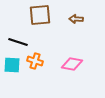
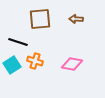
brown square: moved 4 px down
cyan square: rotated 36 degrees counterclockwise
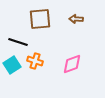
pink diamond: rotated 30 degrees counterclockwise
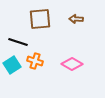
pink diamond: rotated 50 degrees clockwise
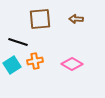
orange cross: rotated 28 degrees counterclockwise
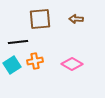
black line: rotated 24 degrees counterclockwise
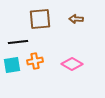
cyan square: rotated 24 degrees clockwise
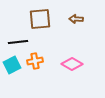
cyan square: rotated 18 degrees counterclockwise
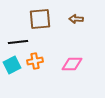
pink diamond: rotated 30 degrees counterclockwise
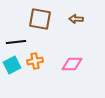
brown square: rotated 15 degrees clockwise
black line: moved 2 px left
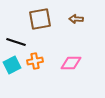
brown square: rotated 20 degrees counterclockwise
black line: rotated 24 degrees clockwise
pink diamond: moved 1 px left, 1 px up
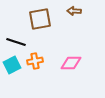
brown arrow: moved 2 px left, 8 px up
